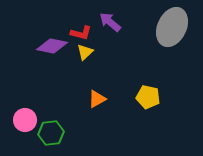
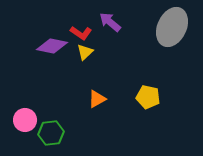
red L-shape: rotated 20 degrees clockwise
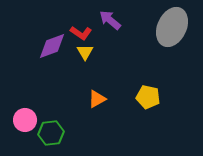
purple arrow: moved 2 px up
purple diamond: rotated 32 degrees counterclockwise
yellow triangle: rotated 18 degrees counterclockwise
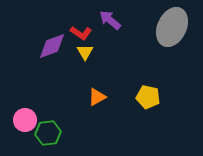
orange triangle: moved 2 px up
green hexagon: moved 3 px left
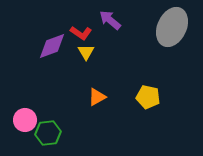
yellow triangle: moved 1 px right
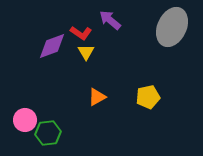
yellow pentagon: rotated 25 degrees counterclockwise
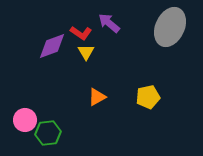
purple arrow: moved 1 px left, 3 px down
gray ellipse: moved 2 px left
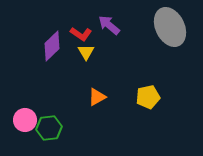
purple arrow: moved 2 px down
gray ellipse: rotated 51 degrees counterclockwise
red L-shape: moved 1 px down
purple diamond: rotated 24 degrees counterclockwise
green hexagon: moved 1 px right, 5 px up
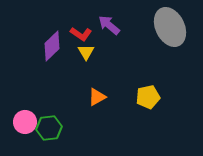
pink circle: moved 2 px down
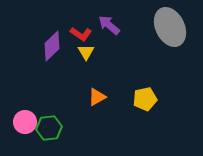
yellow pentagon: moved 3 px left, 2 px down
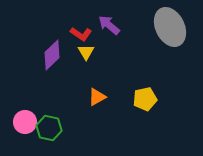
purple diamond: moved 9 px down
green hexagon: rotated 20 degrees clockwise
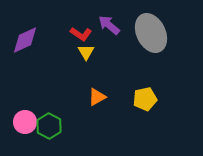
gray ellipse: moved 19 px left, 6 px down
purple diamond: moved 27 px left, 15 px up; rotated 20 degrees clockwise
green hexagon: moved 2 px up; rotated 15 degrees clockwise
